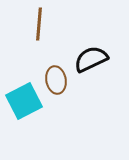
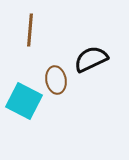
brown line: moved 9 px left, 6 px down
cyan square: rotated 36 degrees counterclockwise
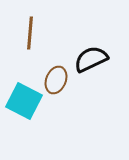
brown line: moved 3 px down
brown ellipse: rotated 32 degrees clockwise
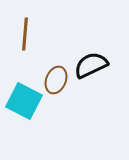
brown line: moved 5 px left, 1 px down
black semicircle: moved 6 px down
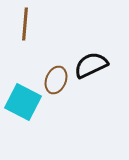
brown line: moved 10 px up
cyan square: moved 1 px left, 1 px down
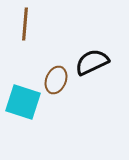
black semicircle: moved 1 px right, 3 px up
cyan square: rotated 9 degrees counterclockwise
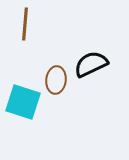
black semicircle: moved 1 px left, 2 px down
brown ellipse: rotated 16 degrees counterclockwise
